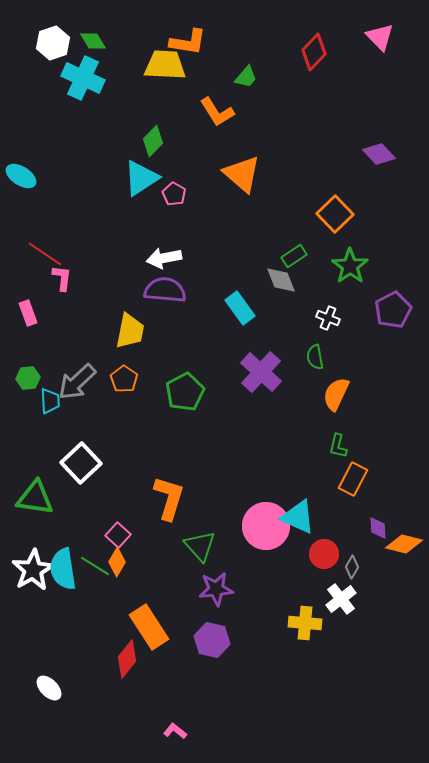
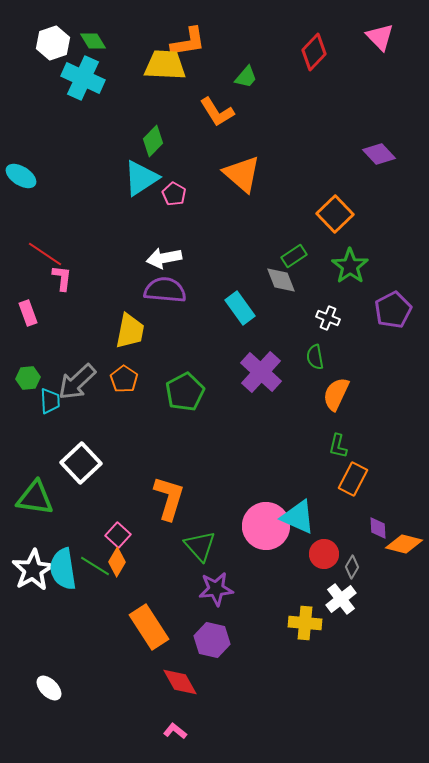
orange L-shape at (188, 42): rotated 18 degrees counterclockwise
red diamond at (127, 659): moved 53 px right, 23 px down; rotated 69 degrees counterclockwise
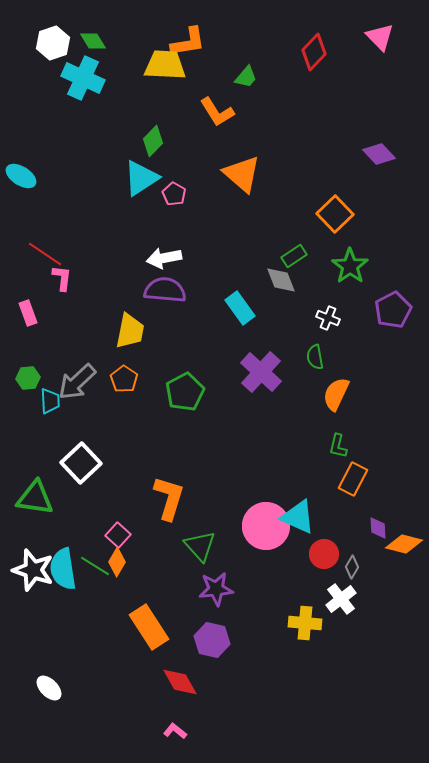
white star at (33, 570): rotated 24 degrees counterclockwise
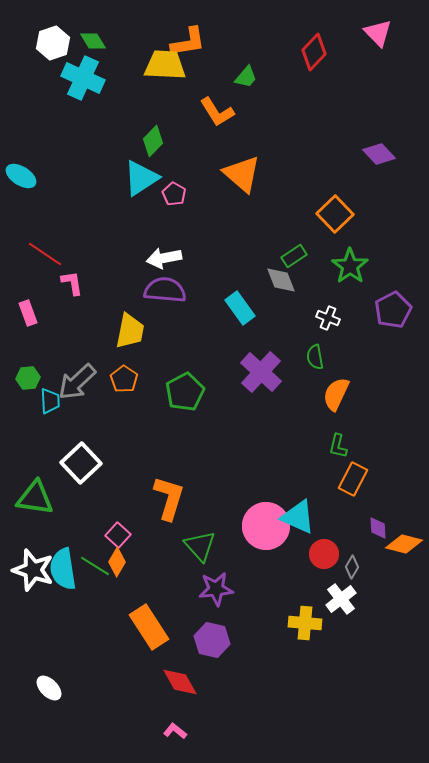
pink triangle at (380, 37): moved 2 px left, 4 px up
pink L-shape at (62, 278): moved 10 px right, 5 px down; rotated 16 degrees counterclockwise
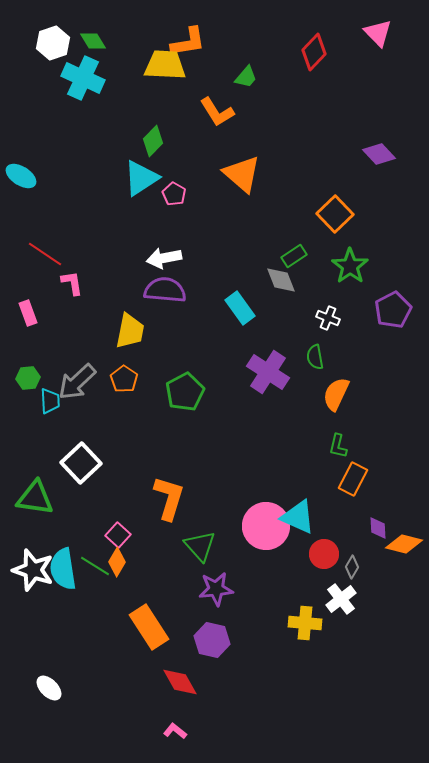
purple cross at (261, 372): moved 7 px right; rotated 9 degrees counterclockwise
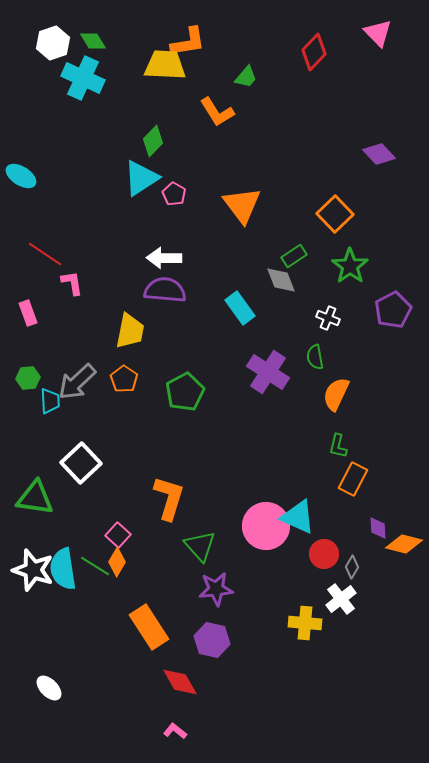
orange triangle at (242, 174): moved 31 px down; rotated 12 degrees clockwise
white arrow at (164, 258): rotated 12 degrees clockwise
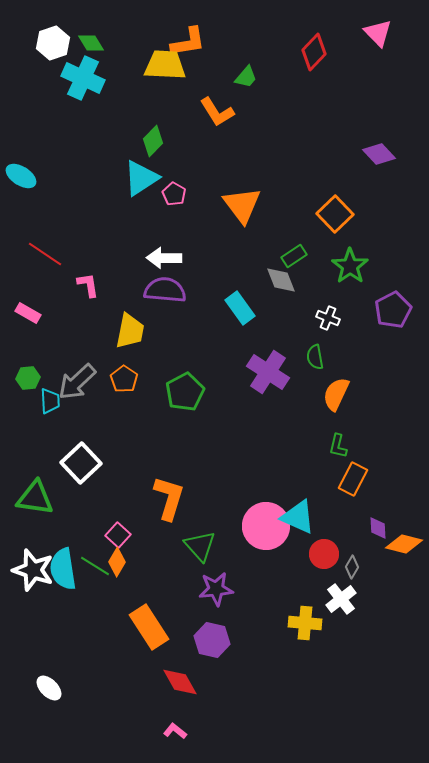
green diamond at (93, 41): moved 2 px left, 2 px down
pink L-shape at (72, 283): moved 16 px right, 2 px down
pink rectangle at (28, 313): rotated 40 degrees counterclockwise
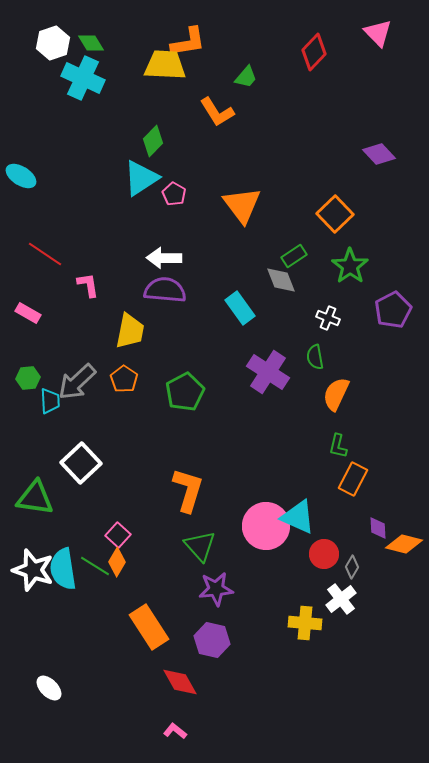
orange L-shape at (169, 498): moved 19 px right, 8 px up
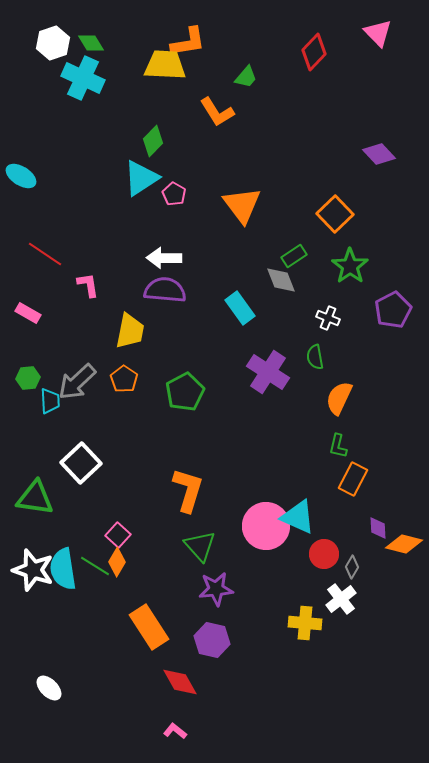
orange semicircle at (336, 394): moved 3 px right, 4 px down
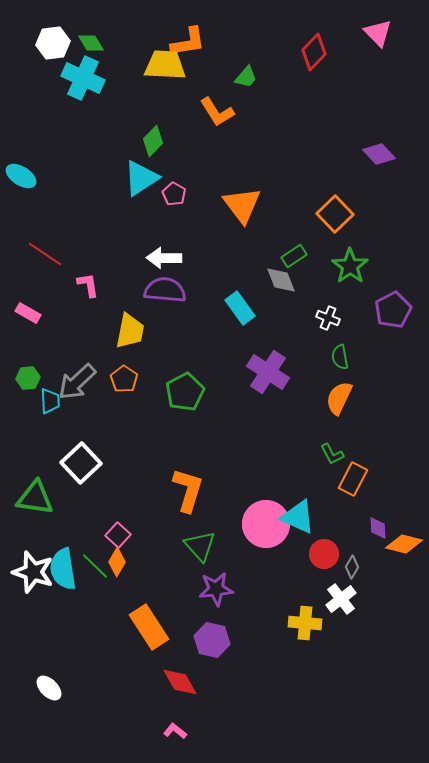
white hexagon at (53, 43): rotated 12 degrees clockwise
green semicircle at (315, 357): moved 25 px right
green L-shape at (338, 446): moved 6 px left, 8 px down; rotated 40 degrees counterclockwise
pink circle at (266, 526): moved 2 px up
green line at (95, 566): rotated 12 degrees clockwise
white star at (33, 570): moved 2 px down
